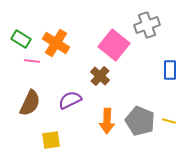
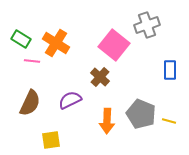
brown cross: moved 1 px down
gray pentagon: moved 1 px right, 7 px up
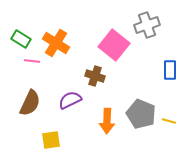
brown cross: moved 5 px left, 1 px up; rotated 24 degrees counterclockwise
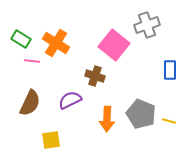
orange arrow: moved 2 px up
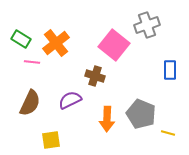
orange cross: rotated 20 degrees clockwise
pink line: moved 1 px down
yellow line: moved 1 px left, 12 px down
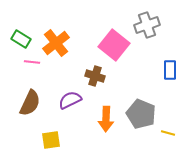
orange arrow: moved 1 px left
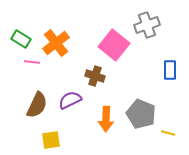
brown semicircle: moved 7 px right, 2 px down
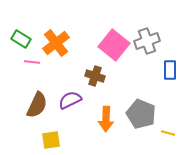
gray cross: moved 16 px down
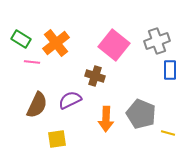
gray cross: moved 10 px right
yellow square: moved 6 px right, 1 px up
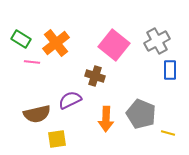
gray cross: rotated 10 degrees counterclockwise
brown semicircle: moved 9 px down; rotated 52 degrees clockwise
